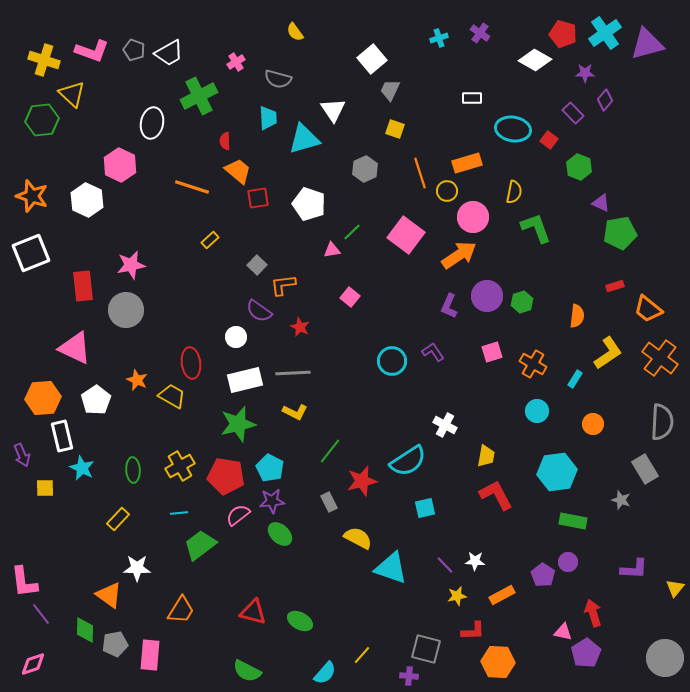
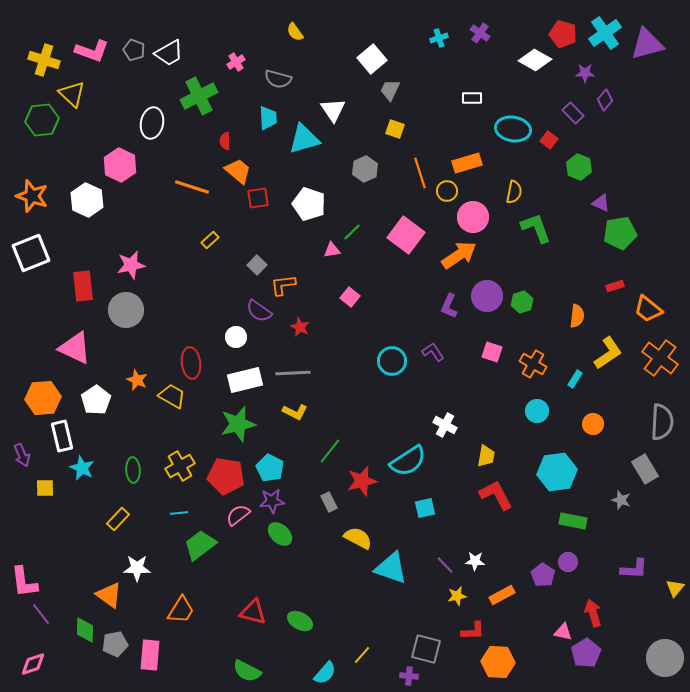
pink square at (492, 352): rotated 35 degrees clockwise
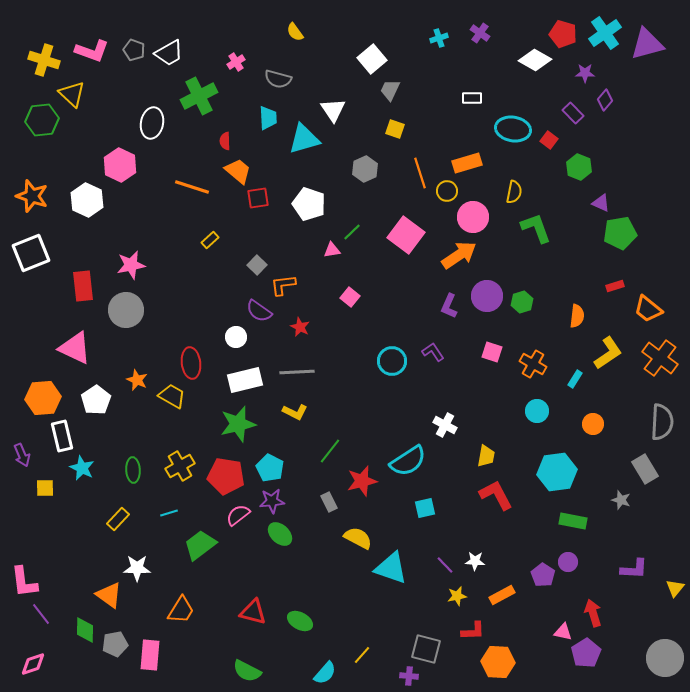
gray line at (293, 373): moved 4 px right, 1 px up
cyan line at (179, 513): moved 10 px left; rotated 12 degrees counterclockwise
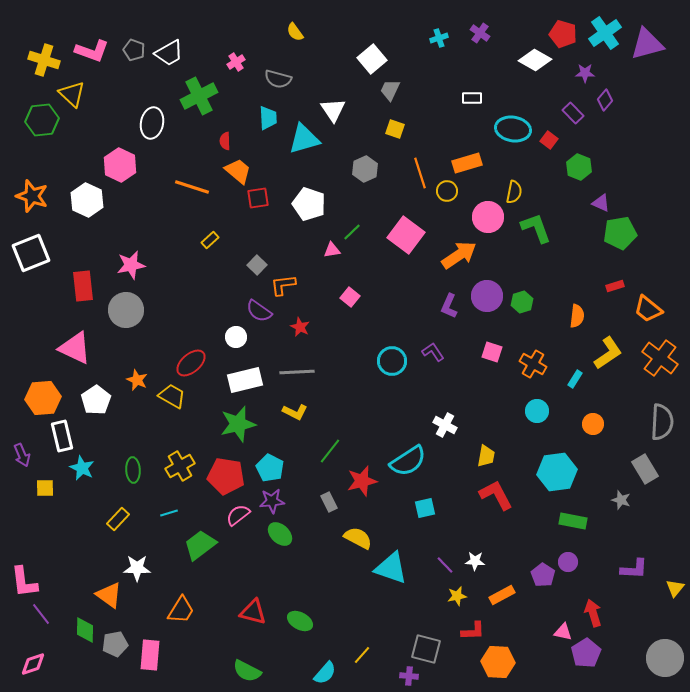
pink circle at (473, 217): moved 15 px right
red ellipse at (191, 363): rotated 56 degrees clockwise
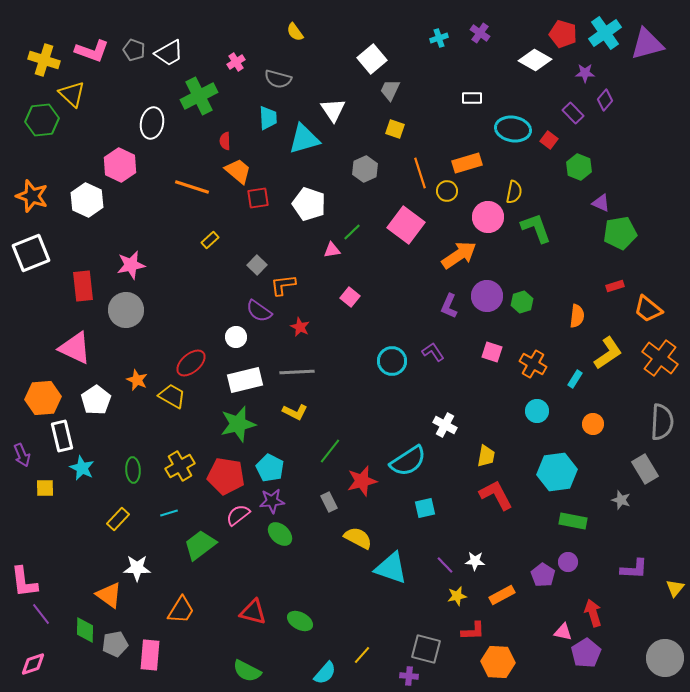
pink square at (406, 235): moved 10 px up
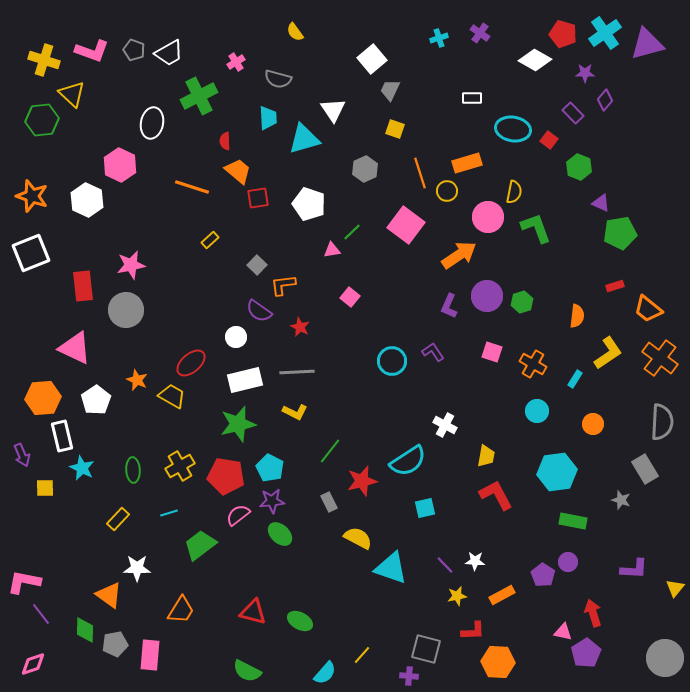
pink L-shape at (24, 582): rotated 108 degrees clockwise
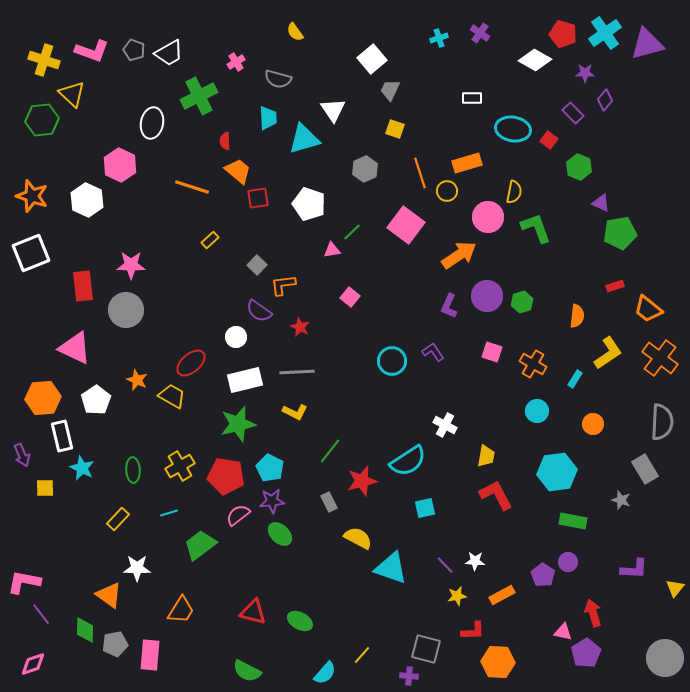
pink star at (131, 265): rotated 12 degrees clockwise
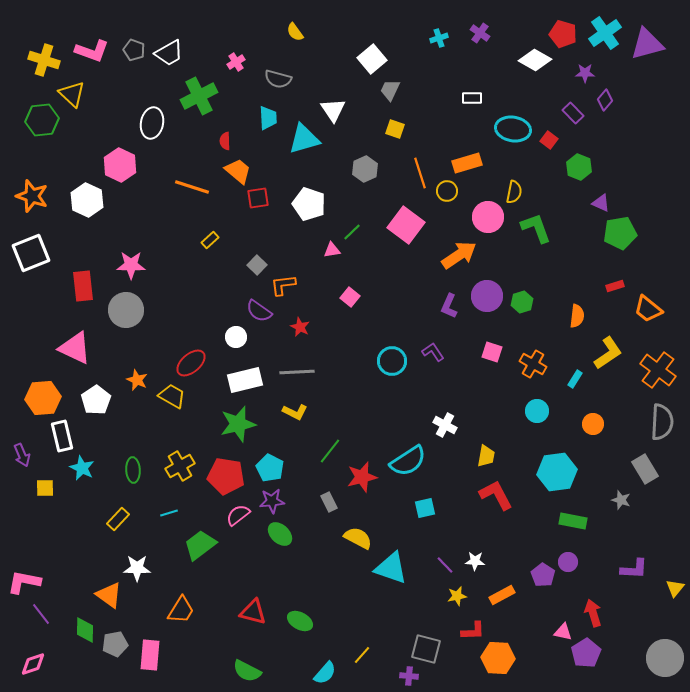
orange cross at (660, 358): moved 2 px left, 12 px down
red star at (362, 481): moved 4 px up
orange hexagon at (498, 662): moved 4 px up
